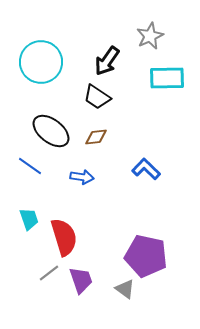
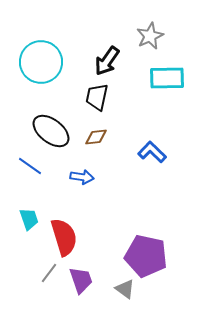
black trapezoid: rotated 68 degrees clockwise
blue L-shape: moved 6 px right, 17 px up
gray line: rotated 15 degrees counterclockwise
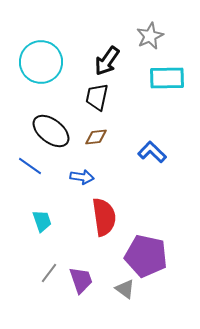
cyan trapezoid: moved 13 px right, 2 px down
red semicircle: moved 40 px right, 20 px up; rotated 9 degrees clockwise
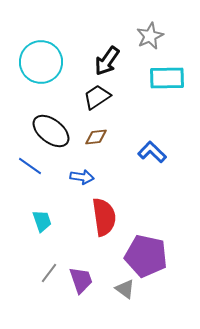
black trapezoid: rotated 44 degrees clockwise
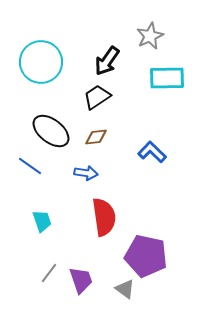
blue arrow: moved 4 px right, 4 px up
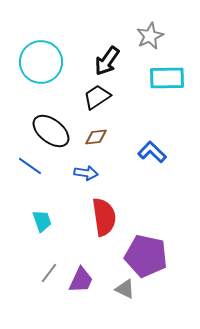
purple trapezoid: rotated 44 degrees clockwise
gray triangle: rotated 10 degrees counterclockwise
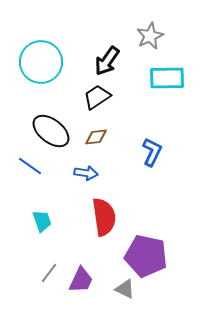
blue L-shape: rotated 72 degrees clockwise
